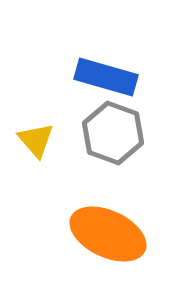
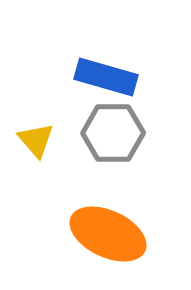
gray hexagon: rotated 20 degrees counterclockwise
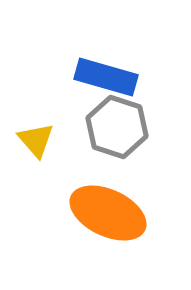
gray hexagon: moved 4 px right, 6 px up; rotated 18 degrees clockwise
orange ellipse: moved 21 px up
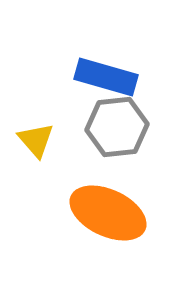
gray hexagon: rotated 24 degrees counterclockwise
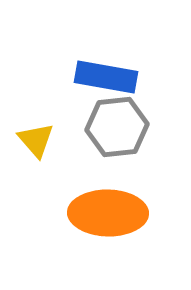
blue rectangle: rotated 6 degrees counterclockwise
orange ellipse: rotated 24 degrees counterclockwise
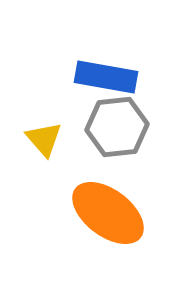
yellow triangle: moved 8 px right, 1 px up
orange ellipse: rotated 36 degrees clockwise
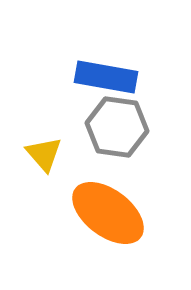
gray hexagon: rotated 14 degrees clockwise
yellow triangle: moved 15 px down
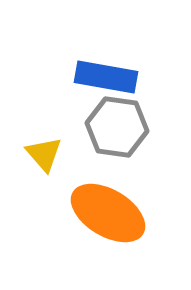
orange ellipse: rotated 6 degrees counterclockwise
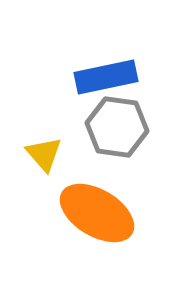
blue rectangle: rotated 22 degrees counterclockwise
orange ellipse: moved 11 px left
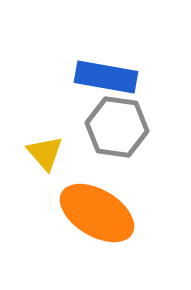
blue rectangle: rotated 22 degrees clockwise
yellow triangle: moved 1 px right, 1 px up
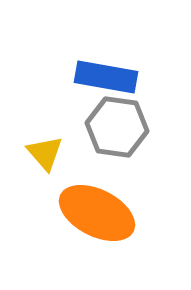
orange ellipse: rotated 4 degrees counterclockwise
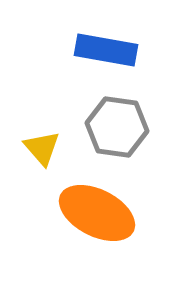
blue rectangle: moved 27 px up
yellow triangle: moved 3 px left, 5 px up
